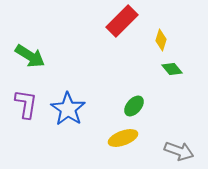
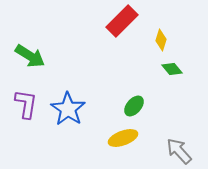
gray arrow: rotated 152 degrees counterclockwise
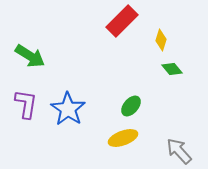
green ellipse: moved 3 px left
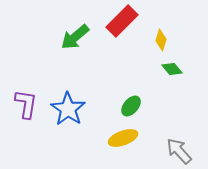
green arrow: moved 45 px right, 19 px up; rotated 108 degrees clockwise
